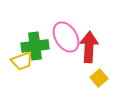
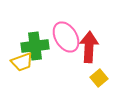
yellow trapezoid: moved 1 px down
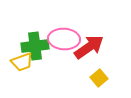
pink ellipse: moved 2 px left, 2 px down; rotated 56 degrees counterclockwise
red arrow: rotated 52 degrees clockwise
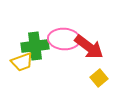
red arrow: rotated 72 degrees clockwise
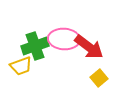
green cross: rotated 12 degrees counterclockwise
yellow trapezoid: moved 1 px left, 4 px down
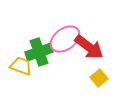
pink ellipse: moved 1 px right; rotated 40 degrees counterclockwise
green cross: moved 4 px right, 6 px down
yellow trapezoid: rotated 140 degrees counterclockwise
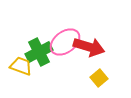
pink ellipse: moved 3 px down
red arrow: rotated 20 degrees counterclockwise
green cross: rotated 8 degrees counterclockwise
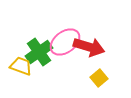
green cross: rotated 8 degrees counterclockwise
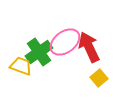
red arrow: rotated 132 degrees counterclockwise
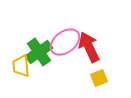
yellow trapezoid: rotated 115 degrees counterclockwise
yellow square: rotated 18 degrees clockwise
